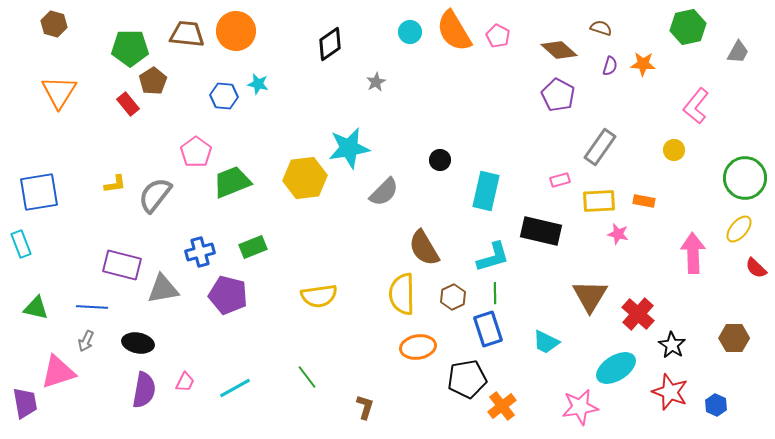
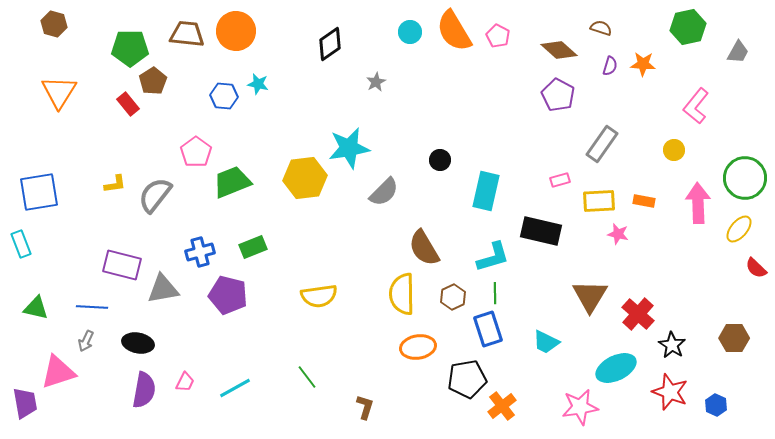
gray rectangle at (600, 147): moved 2 px right, 3 px up
pink arrow at (693, 253): moved 5 px right, 50 px up
cyan ellipse at (616, 368): rotated 6 degrees clockwise
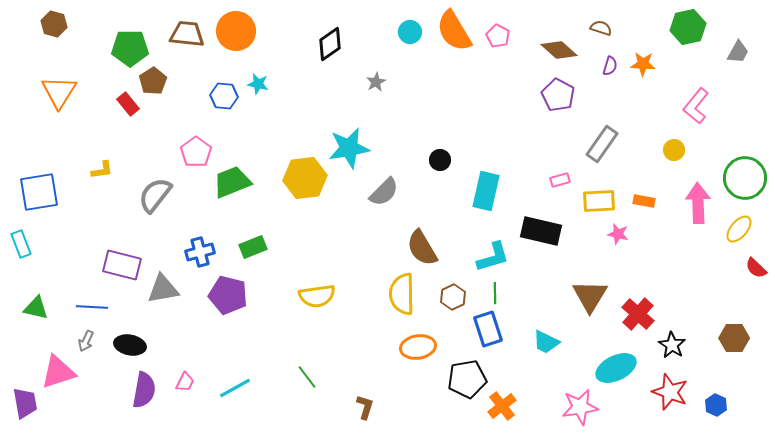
yellow L-shape at (115, 184): moved 13 px left, 14 px up
brown semicircle at (424, 248): moved 2 px left
yellow semicircle at (319, 296): moved 2 px left
black ellipse at (138, 343): moved 8 px left, 2 px down
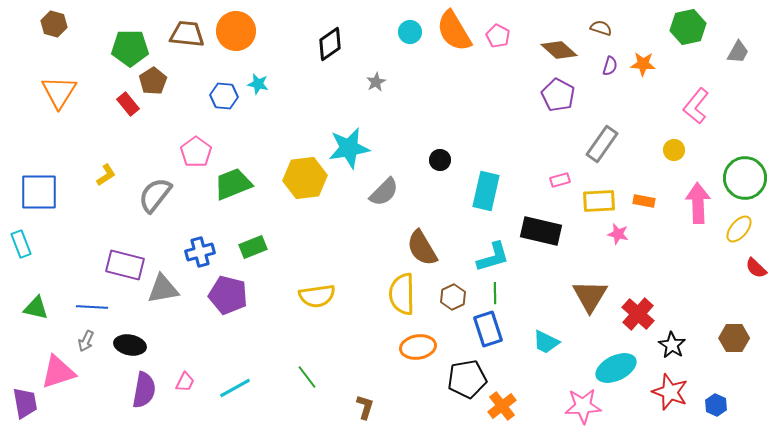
yellow L-shape at (102, 170): moved 4 px right, 5 px down; rotated 25 degrees counterclockwise
green trapezoid at (232, 182): moved 1 px right, 2 px down
blue square at (39, 192): rotated 9 degrees clockwise
purple rectangle at (122, 265): moved 3 px right
pink star at (580, 407): moved 3 px right, 1 px up; rotated 6 degrees clockwise
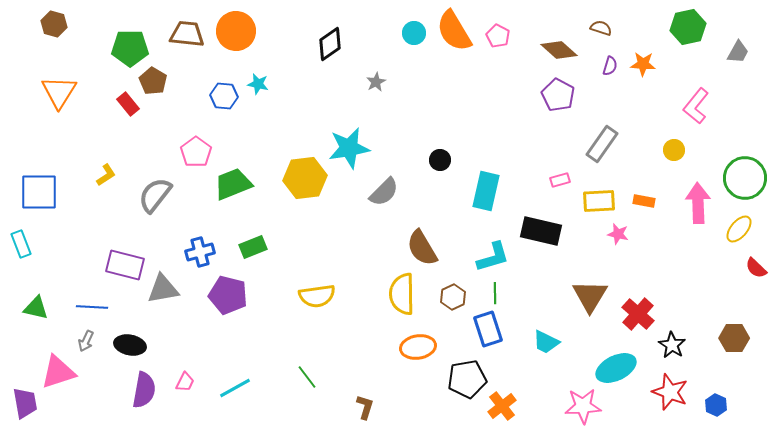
cyan circle at (410, 32): moved 4 px right, 1 px down
brown pentagon at (153, 81): rotated 8 degrees counterclockwise
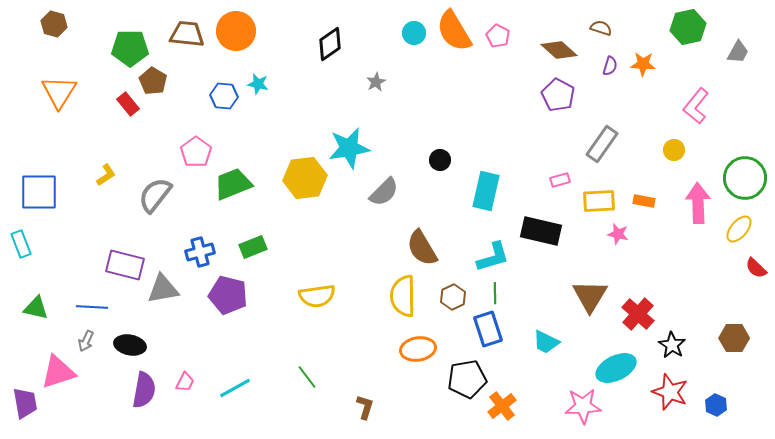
yellow semicircle at (402, 294): moved 1 px right, 2 px down
orange ellipse at (418, 347): moved 2 px down
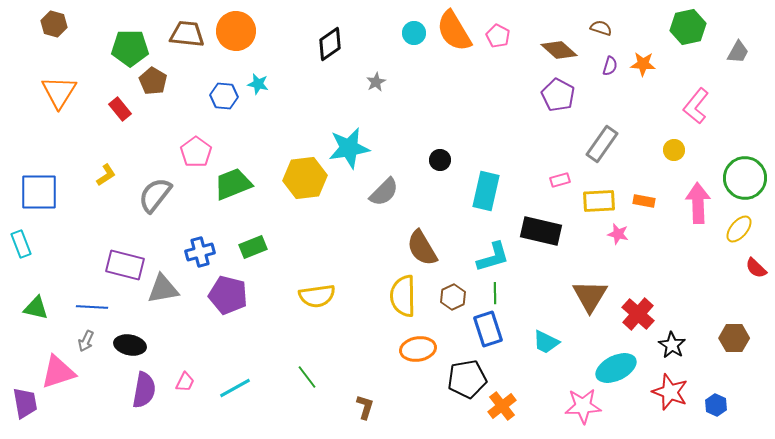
red rectangle at (128, 104): moved 8 px left, 5 px down
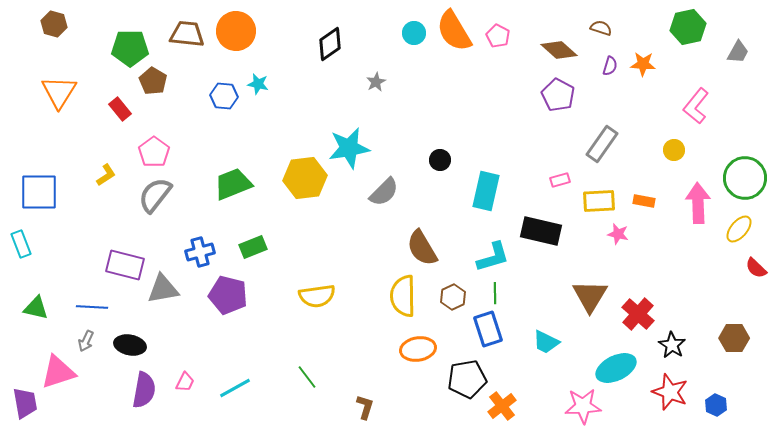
pink pentagon at (196, 152): moved 42 px left
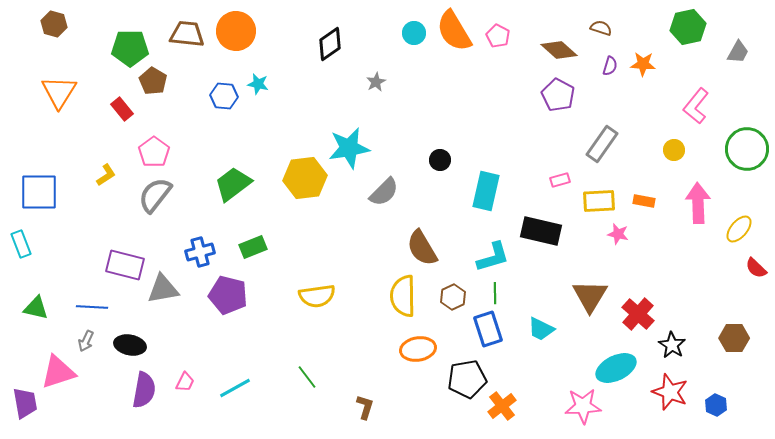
red rectangle at (120, 109): moved 2 px right
green circle at (745, 178): moved 2 px right, 29 px up
green trapezoid at (233, 184): rotated 15 degrees counterclockwise
cyan trapezoid at (546, 342): moved 5 px left, 13 px up
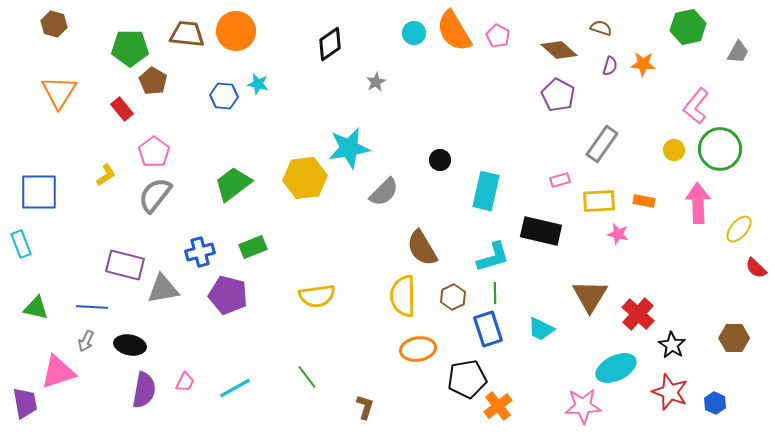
green circle at (747, 149): moved 27 px left
blue hexagon at (716, 405): moved 1 px left, 2 px up
orange cross at (502, 406): moved 4 px left
